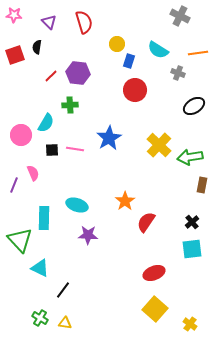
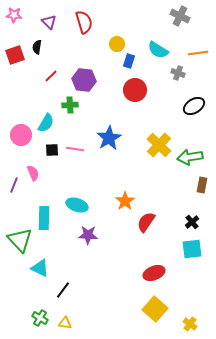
purple hexagon at (78, 73): moved 6 px right, 7 px down
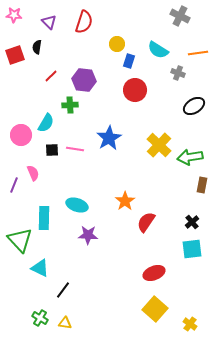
red semicircle at (84, 22): rotated 35 degrees clockwise
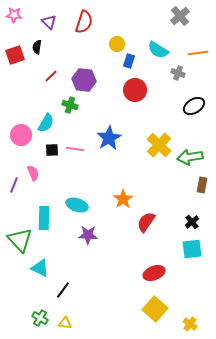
gray cross at (180, 16): rotated 24 degrees clockwise
green cross at (70, 105): rotated 21 degrees clockwise
orange star at (125, 201): moved 2 px left, 2 px up
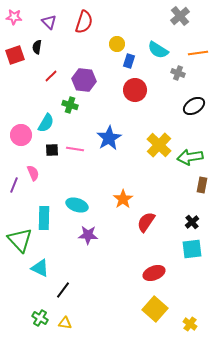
pink star at (14, 15): moved 2 px down
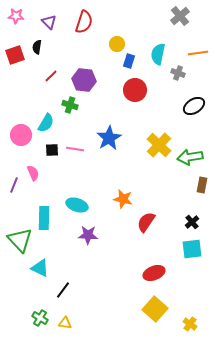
pink star at (14, 17): moved 2 px right, 1 px up
cyan semicircle at (158, 50): moved 4 px down; rotated 70 degrees clockwise
orange star at (123, 199): rotated 24 degrees counterclockwise
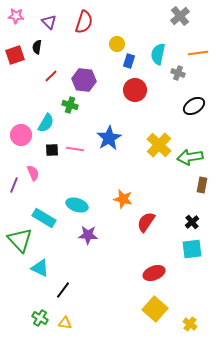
cyan rectangle at (44, 218): rotated 60 degrees counterclockwise
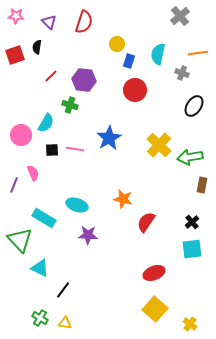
gray cross at (178, 73): moved 4 px right
black ellipse at (194, 106): rotated 25 degrees counterclockwise
